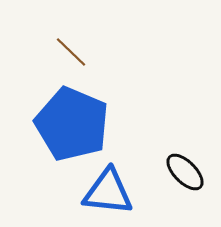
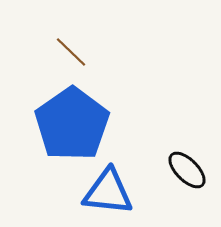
blue pentagon: rotated 14 degrees clockwise
black ellipse: moved 2 px right, 2 px up
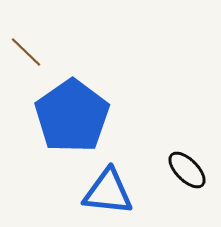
brown line: moved 45 px left
blue pentagon: moved 8 px up
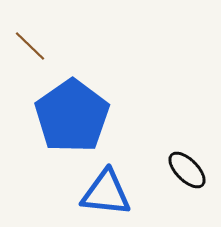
brown line: moved 4 px right, 6 px up
blue triangle: moved 2 px left, 1 px down
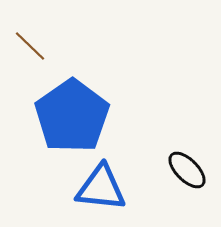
blue triangle: moved 5 px left, 5 px up
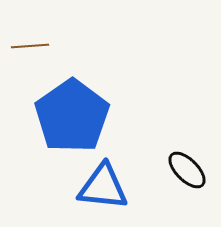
brown line: rotated 48 degrees counterclockwise
blue triangle: moved 2 px right, 1 px up
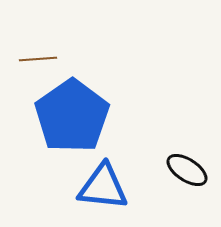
brown line: moved 8 px right, 13 px down
black ellipse: rotated 12 degrees counterclockwise
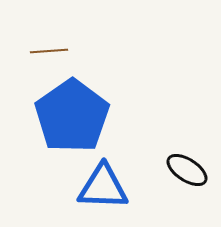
brown line: moved 11 px right, 8 px up
blue triangle: rotated 4 degrees counterclockwise
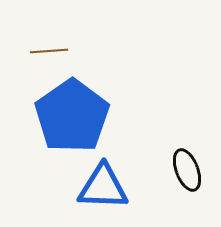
black ellipse: rotated 36 degrees clockwise
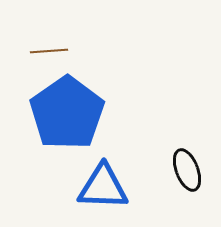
blue pentagon: moved 5 px left, 3 px up
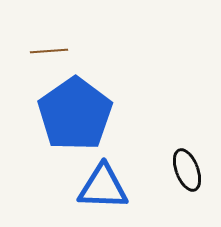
blue pentagon: moved 8 px right, 1 px down
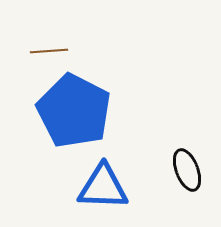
blue pentagon: moved 1 px left, 3 px up; rotated 10 degrees counterclockwise
